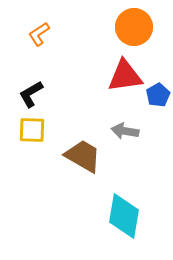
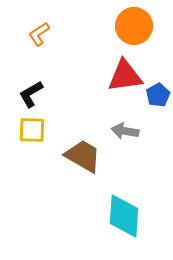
orange circle: moved 1 px up
cyan diamond: rotated 6 degrees counterclockwise
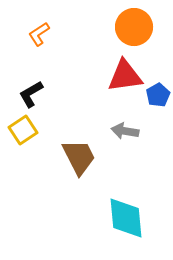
orange circle: moved 1 px down
yellow square: moved 9 px left; rotated 36 degrees counterclockwise
brown trapezoid: moved 4 px left, 1 px down; rotated 33 degrees clockwise
cyan diamond: moved 2 px right, 2 px down; rotated 9 degrees counterclockwise
